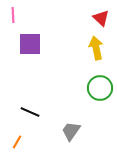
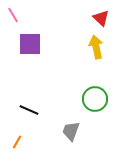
pink line: rotated 28 degrees counterclockwise
yellow arrow: moved 1 px up
green circle: moved 5 px left, 11 px down
black line: moved 1 px left, 2 px up
gray trapezoid: rotated 15 degrees counterclockwise
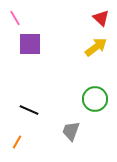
pink line: moved 2 px right, 3 px down
yellow arrow: rotated 65 degrees clockwise
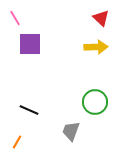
yellow arrow: rotated 35 degrees clockwise
green circle: moved 3 px down
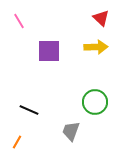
pink line: moved 4 px right, 3 px down
purple square: moved 19 px right, 7 px down
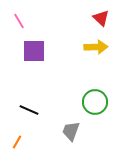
purple square: moved 15 px left
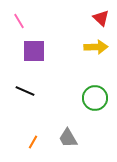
green circle: moved 4 px up
black line: moved 4 px left, 19 px up
gray trapezoid: moved 3 px left, 7 px down; rotated 50 degrees counterclockwise
orange line: moved 16 px right
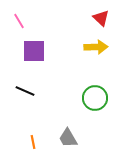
orange line: rotated 40 degrees counterclockwise
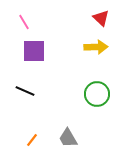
pink line: moved 5 px right, 1 px down
green circle: moved 2 px right, 4 px up
orange line: moved 1 px left, 2 px up; rotated 48 degrees clockwise
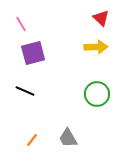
pink line: moved 3 px left, 2 px down
purple square: moved 1 px left, 2 px down; rotated 15 degrees counterclockwise
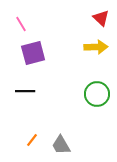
black line: rotated 24 degrees counterclockwise
gray trapezoid: moved 7 px left, 7 px down
